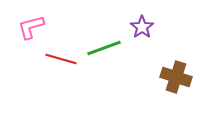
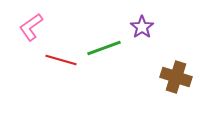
pink L-shape: rotated 20 degrees counterclockwise
red line: moved 1 px down
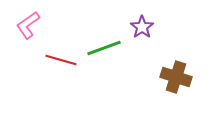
pink L-shape: moved 3 px left, 2 px up
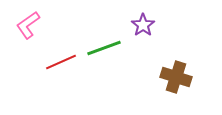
purple star: moved 1 px right, 2 px up
red line: moved 2 px down; rotated 40 degrees counterclockwise
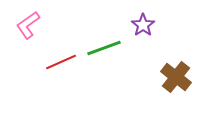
brown cross: rotated 20 degrees clockwise
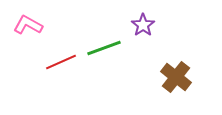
pink L-shape: rotated 64 degrees clockwise
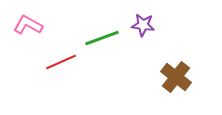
purple star: rotated 30 degrees counterclockwise
green line: moved 2 px left, 10 px up
